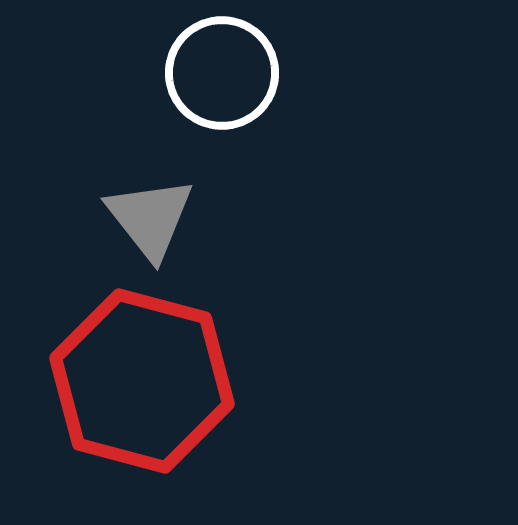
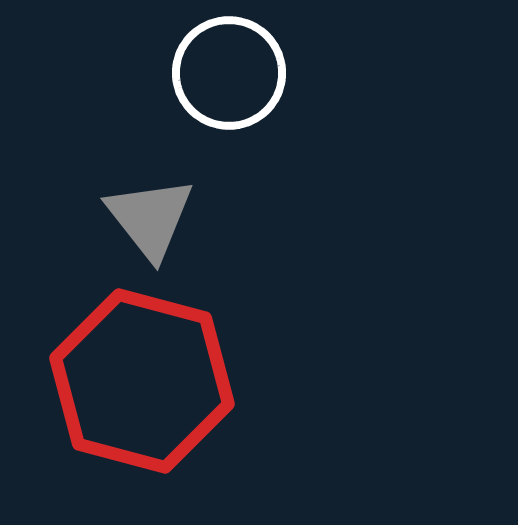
white circle: moved 7 px right
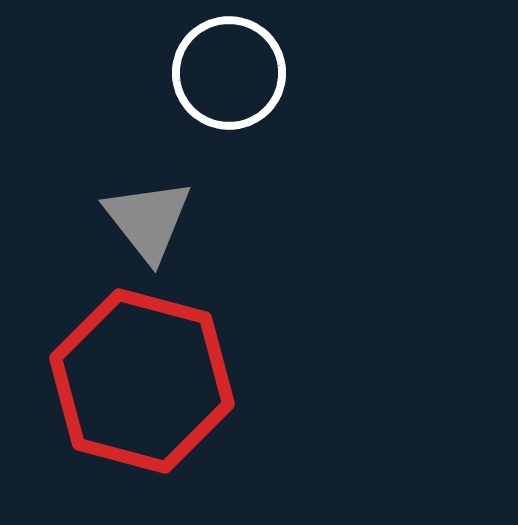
gray triangle: moved 2 px left, 2 px down
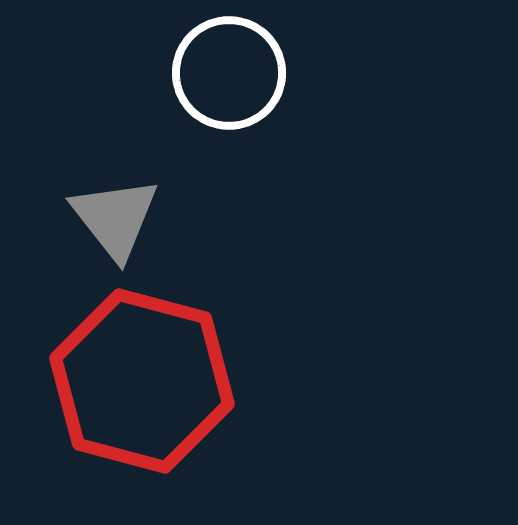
gray triangle: moved 33 px left, 2 px up
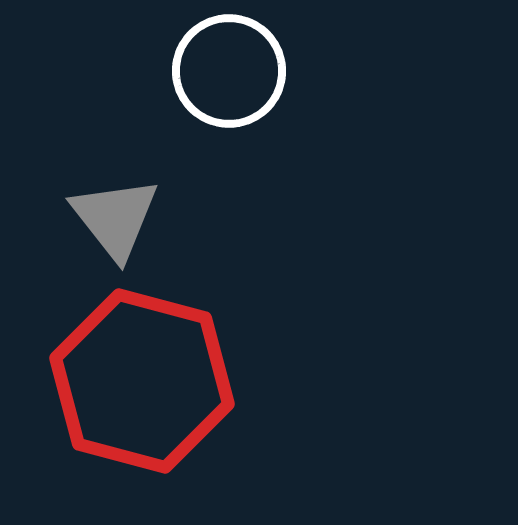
white circle: moved 2 px up
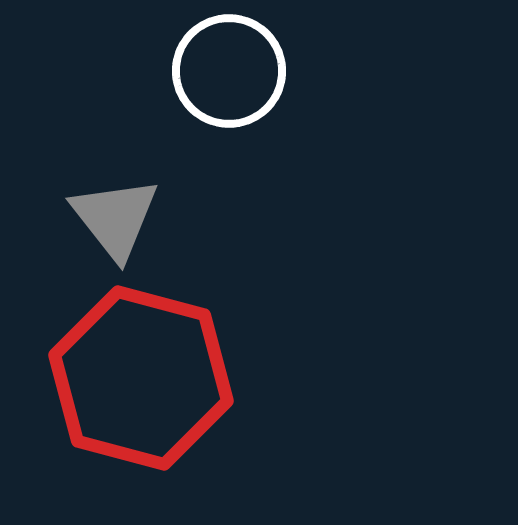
red hexagon: moved 1 px left, 3 px up
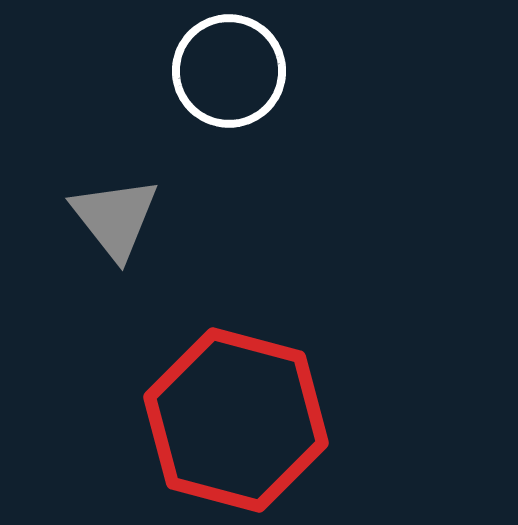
red hexagon: moved 95 px right, 42 px down
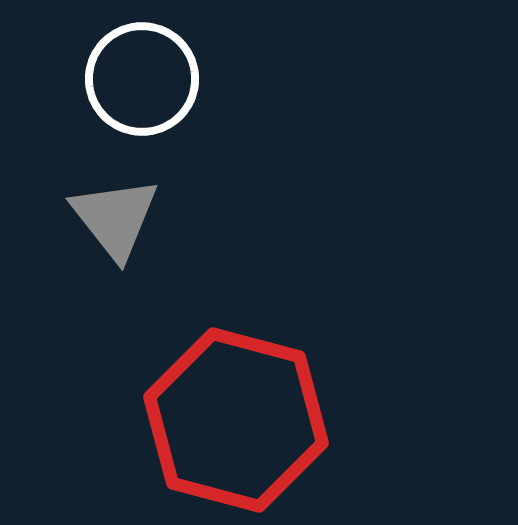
white circle: moved 87 px left, 8 px down
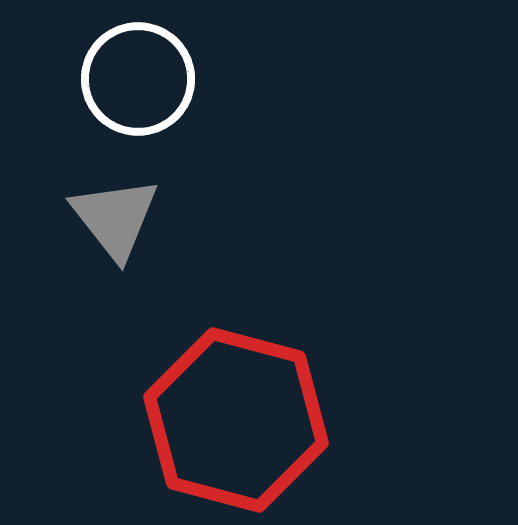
white circle: moved 4 px left
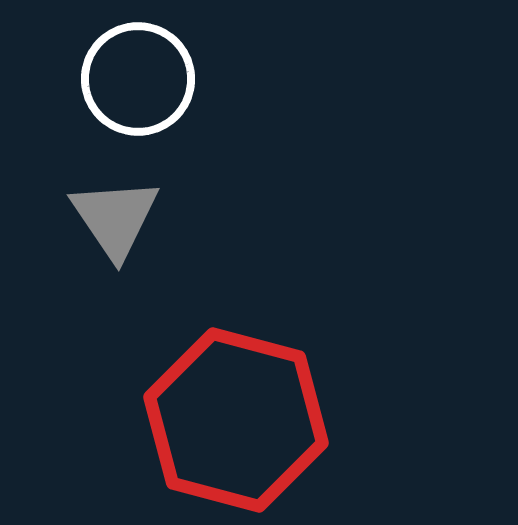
gray triangle: rotated 4 degrees clockwise
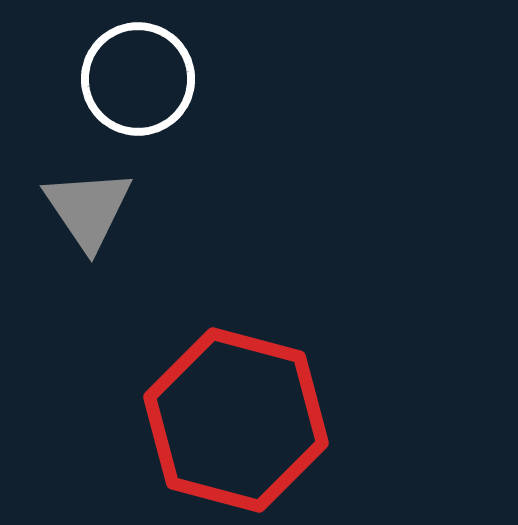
gray triangle: moved 27 px left, 9 px up
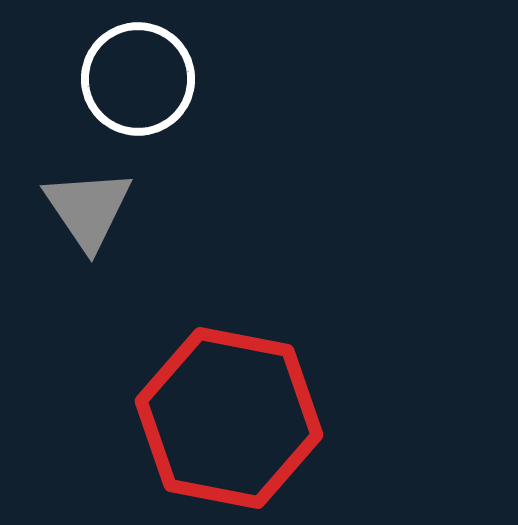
red hexagon: moved 7 px left, 2 px up; rotated 4 degrees counterclockwise
